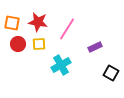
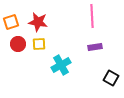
orange square: moved 1 px left, 1 px up; rotated 28 degrees counterclockwise
pink line: moved 25 px right, 13 px up; rotated 35 degrees counterclockwise
purple rectangle: rotated 16 degrees clockwise
black square: moved 5 px down
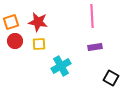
red circle: moved 3 px left, 3 px up
cyan cross: moved 1 px down
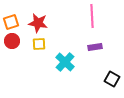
red star: moved 1 px down
red circle: moved 3 px left
cyan cross: moved 4 px right, 4 px up; rotated 18 degrees counterclockwise
black square: moved 1 px right, 1 px down
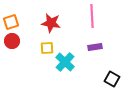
red star: moved 13 px right
yellow square: moved 8 px right, 4 px down
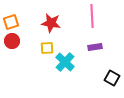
black square: moved 1 px up
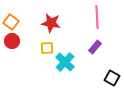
pink line: moved 5 px right, 1 px down
orange square: rotated 35 degrees counterclockwise
purple rectangle: rotated 40 degrees counterclockwise
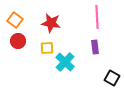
orange square: moved 4 px right, 2 px up
red circle: moved 6 px right
purple rectangle: rotated 48 degrees counterclockwise
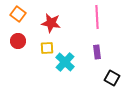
orange square: moved 3 px right, 6 px up
purple rectangle: moved 2 px right, 5 px down
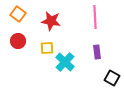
pink line: moved 2 px left
red star: moved 2 px up
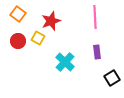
red star: rotated 30 degrees counterclockwise
yellow square: moved 9 px left, 10 px up; rotated 32 degrees clockwise
black square: rotated 28 degrees clockwise
